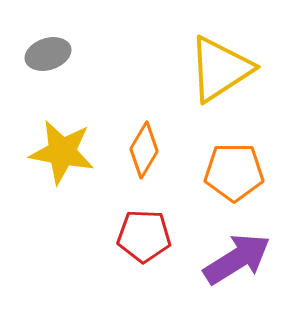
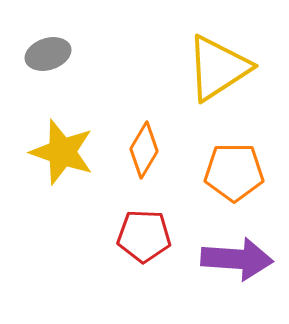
yellow triangle: moved 2 px left, 1 px up
yellow star: rotated 8 degrees clockwise
purple arrow: rotated 36 degrees clockwise
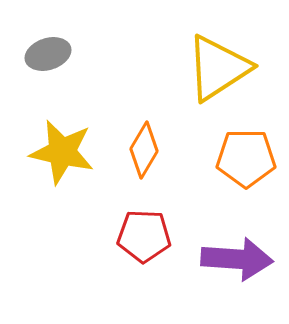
yellow star: rotated 6 degrees counterclockwise
orange pentagon: moved 12 px right, 14 px up
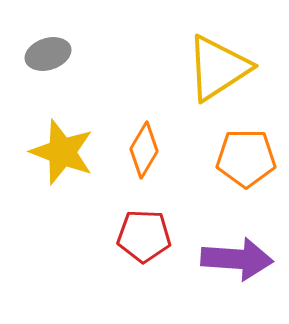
yellow star: rotated 8 degrees clockwise
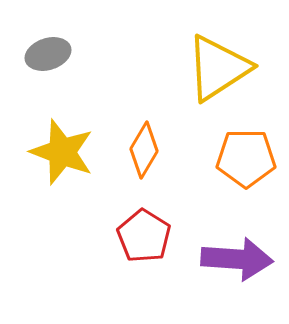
red pentagon: rotated 30 degrees clockwise
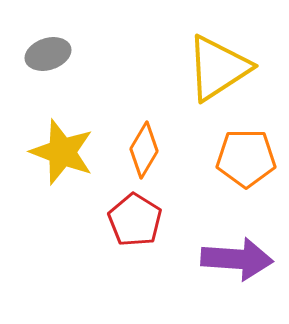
red pentagon: moved 9 px left, 16 px up
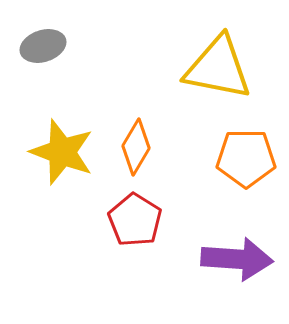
gray ellipse: moved 5 px left, 8 px up
yellow triangle: rotated 44 degrees clockwise
orange diamond: moved 8 px left, 3 px up
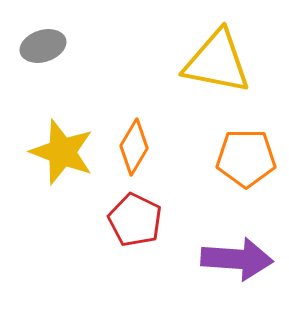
yellow triangle: moved 1 px left, 6 px up
orange diamond: moved 2 px left
red pentagon: rotated 6 degrees counterclockwise
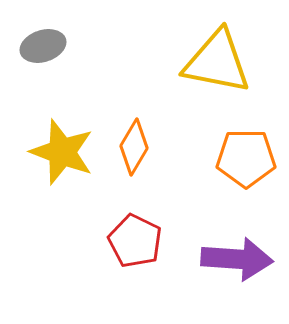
red pentagon: moved 21 px down
